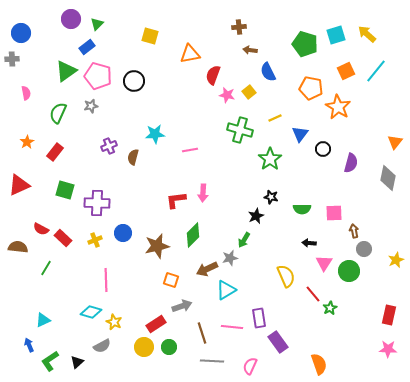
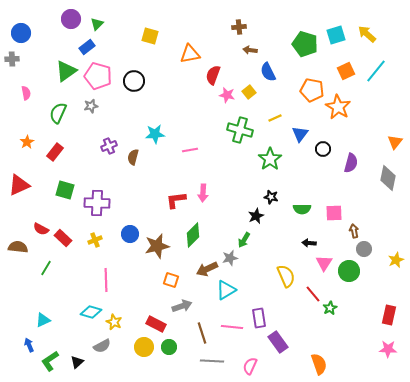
orange pentagon at (311, 88): moved 1 px right, 2 px down
blue circle at (123, 233): moved 7 px right, 1 px down
red rectangle at (156, 324): rotated 60 degrees clockwise
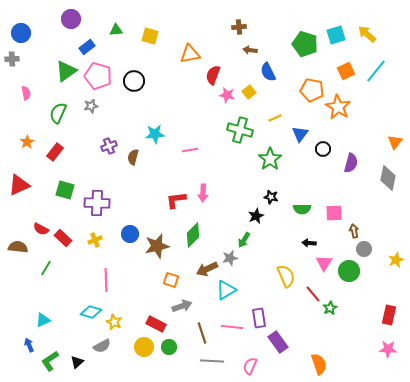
green triangle at (97, 24): moved 19 px right, 6 px down; rotated 40 degrees clockwise
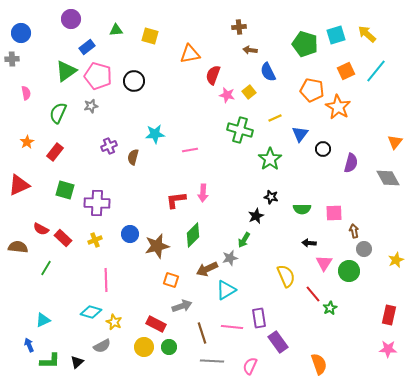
gray diamond at (388, 178): rotated 40 degrees counterclockwise
green L-shape at (50, 361): rotated 145 degrees counterclockwise
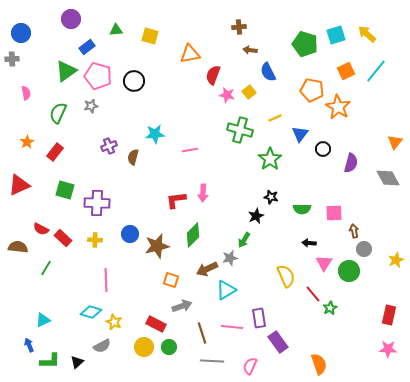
yellow cross at (95, 240): rotated 24 degrees clockwise
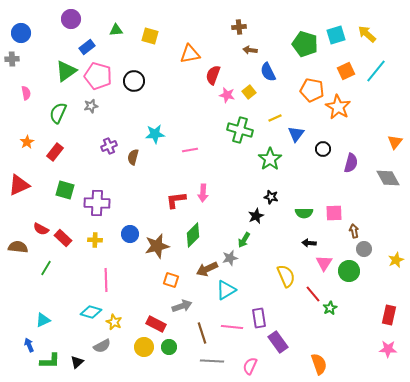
blue triangle at (300, 134): moved 4 px left
green semicircle at (302, 209): moved 2 px right, 4 px down
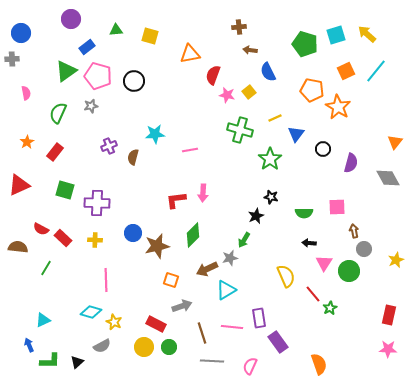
pink square at (334, 213): moved 3 px right, 6 px up
blue circle at (130, 234): moved 3 px right, 1 px up
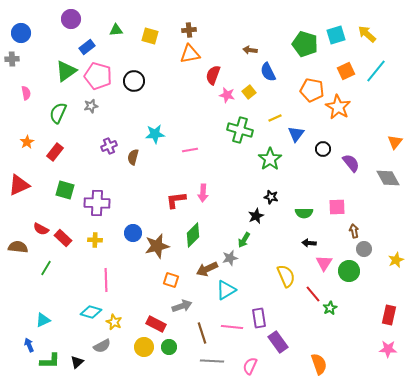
brown cross at (239, 27): moved 50 px left, 3 px down
purple semicircle at (351, 163): rotated 54 degrees counterclockwise
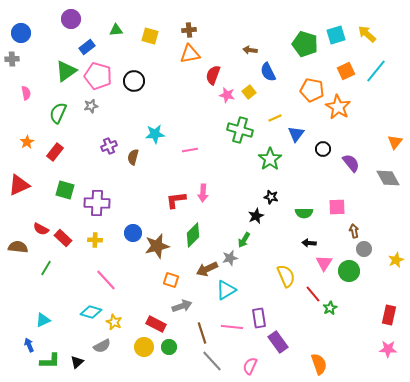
pink line at (106, 280): rotated 40 degrees counterclockwise
gray line at (212, 361): rotated 45 degrees clockwise
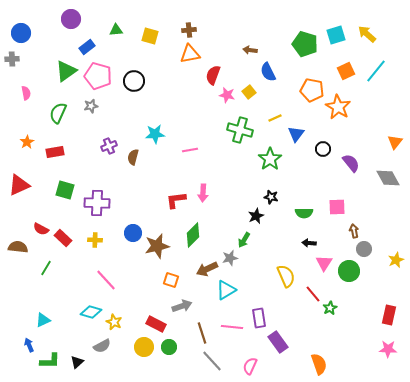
red rectangle at (55, 152): rotated 42 degrees clockwise
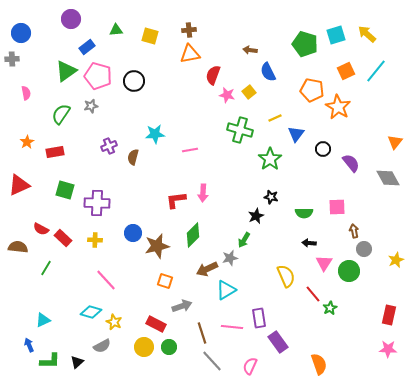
green semicircle at (58, 113): moved 3 px right, 1 px down; rotated 10 degrees clockwise
orange square at (171, 280): moved 6 px left, 1 px down
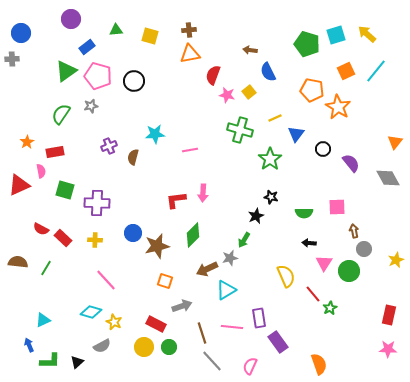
green pentagon at (305, 44): moved 2 px right
pink semicircle at (26, 93): moved 15 px right, 78 px down
brown semicircle at (18, 247): moved 15 px down
